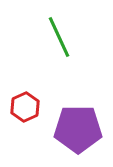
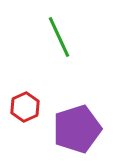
purple pentagon: moved 1 px left; rotated 18 degrees counterclockwise
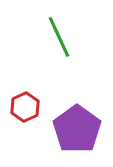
purple pentagon: rotated 18 degrees counterclockwise
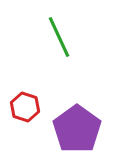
red hexagon: rotated 16 degrees counterclockwise
